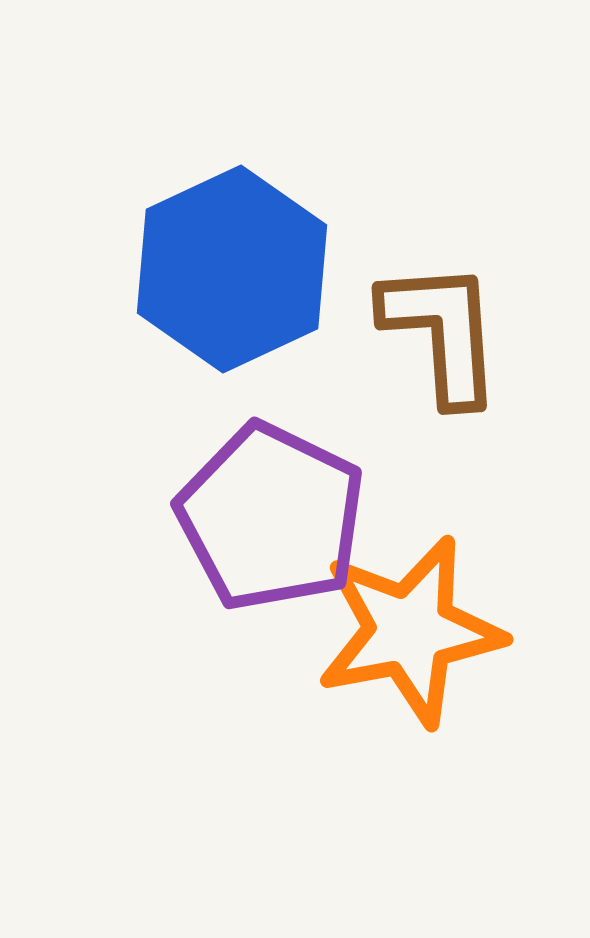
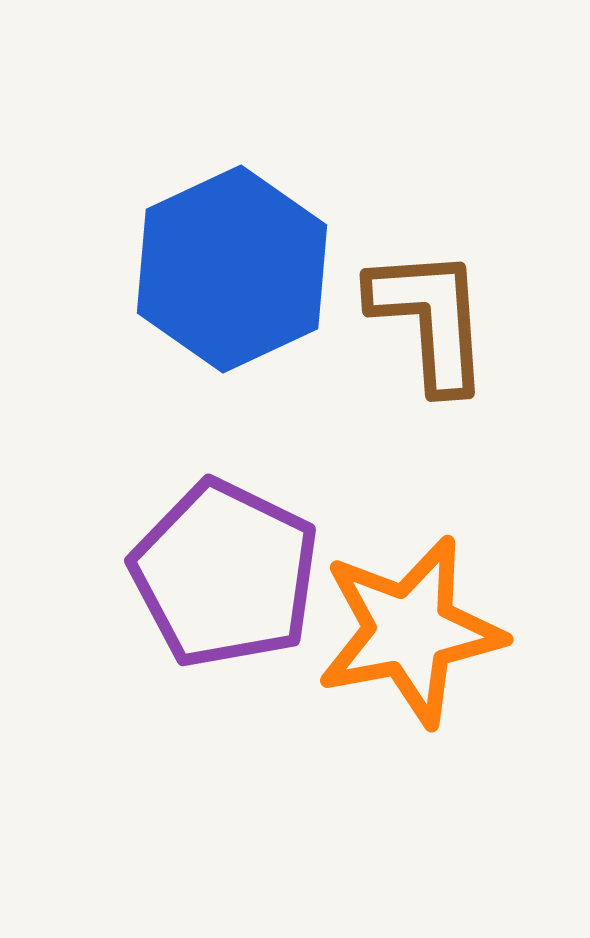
brown L-shape: moved 12 px left, 13 px up
purple pentagon: moved 46 px left, 57 px down
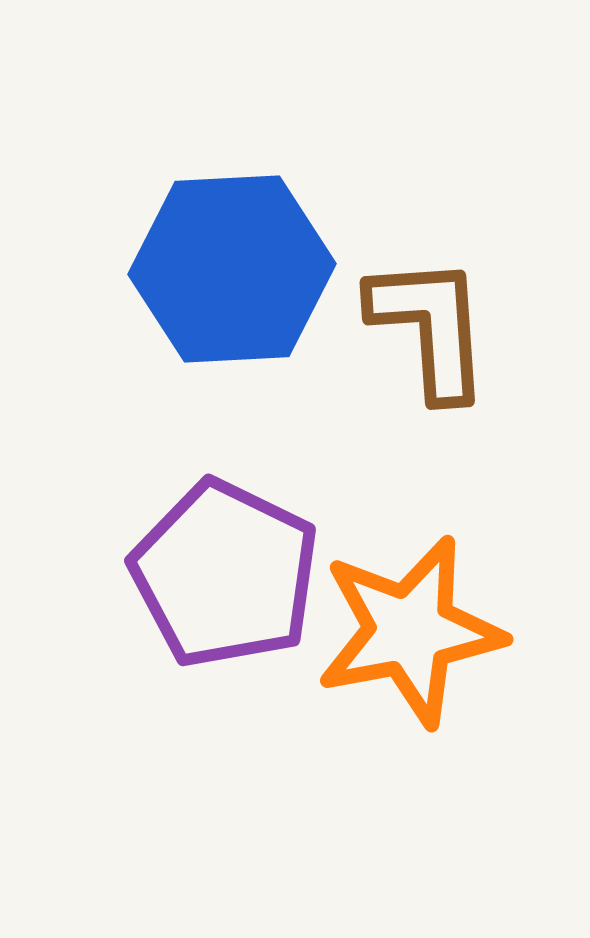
blue hexagon: rotated 22 degrees clockwise
brown L-shape: moved 8 px down
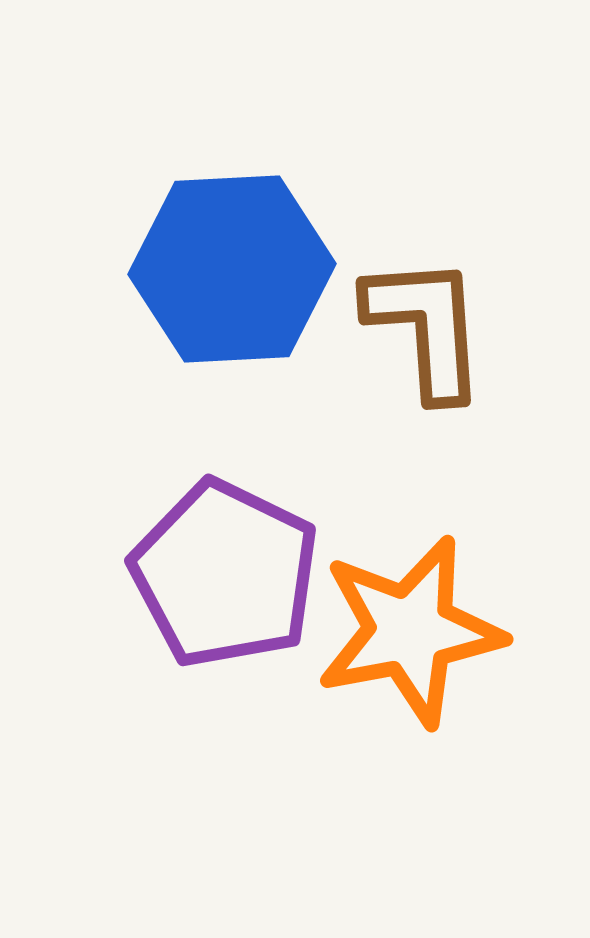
brown L-shape: moved 4 px left
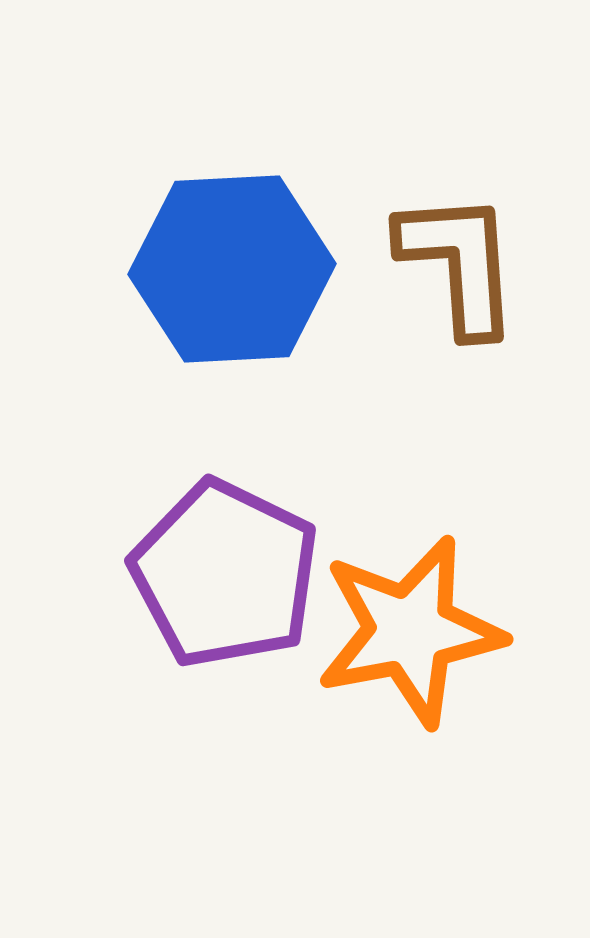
brown L-shape: moved 33 px right, 64 px up
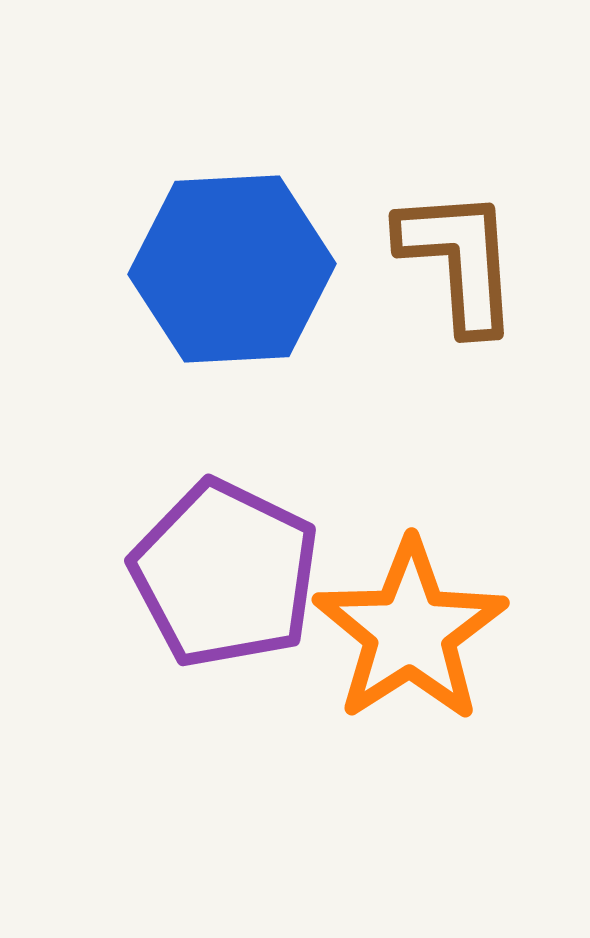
brown L-shape: moved 3 px up
orange star: rotated 22 degrees counterclockwise
